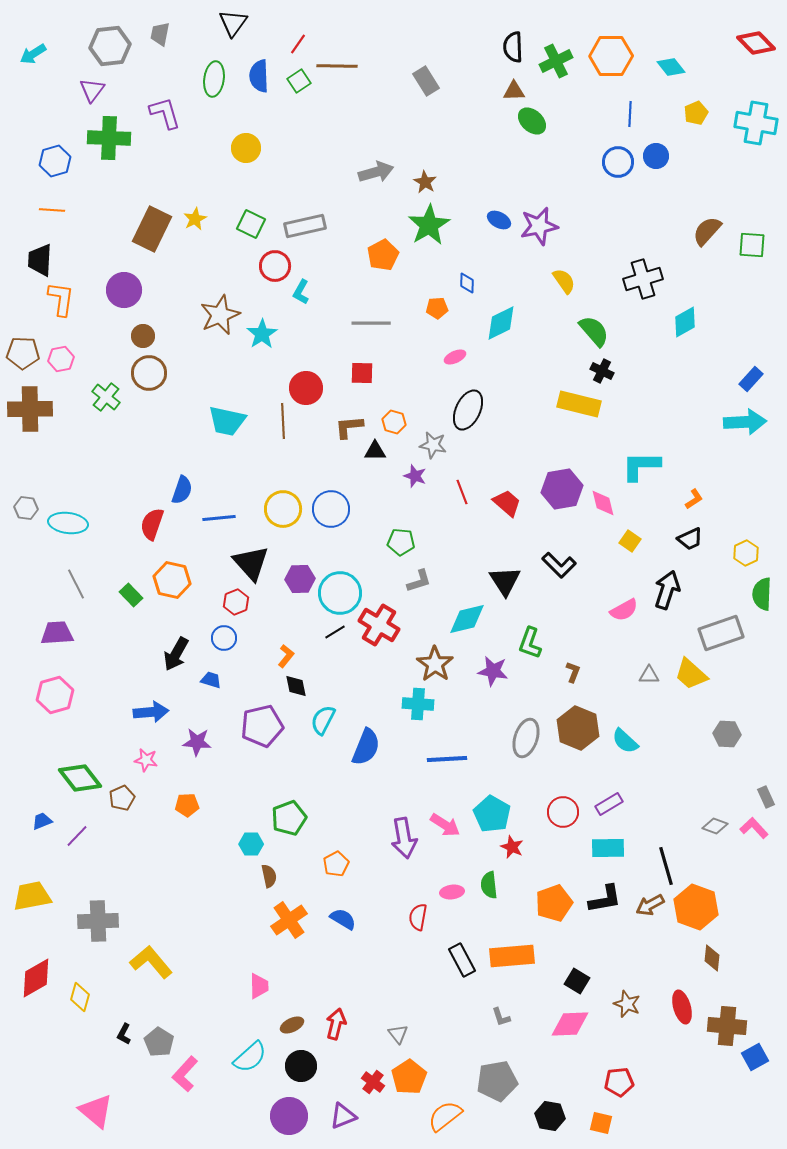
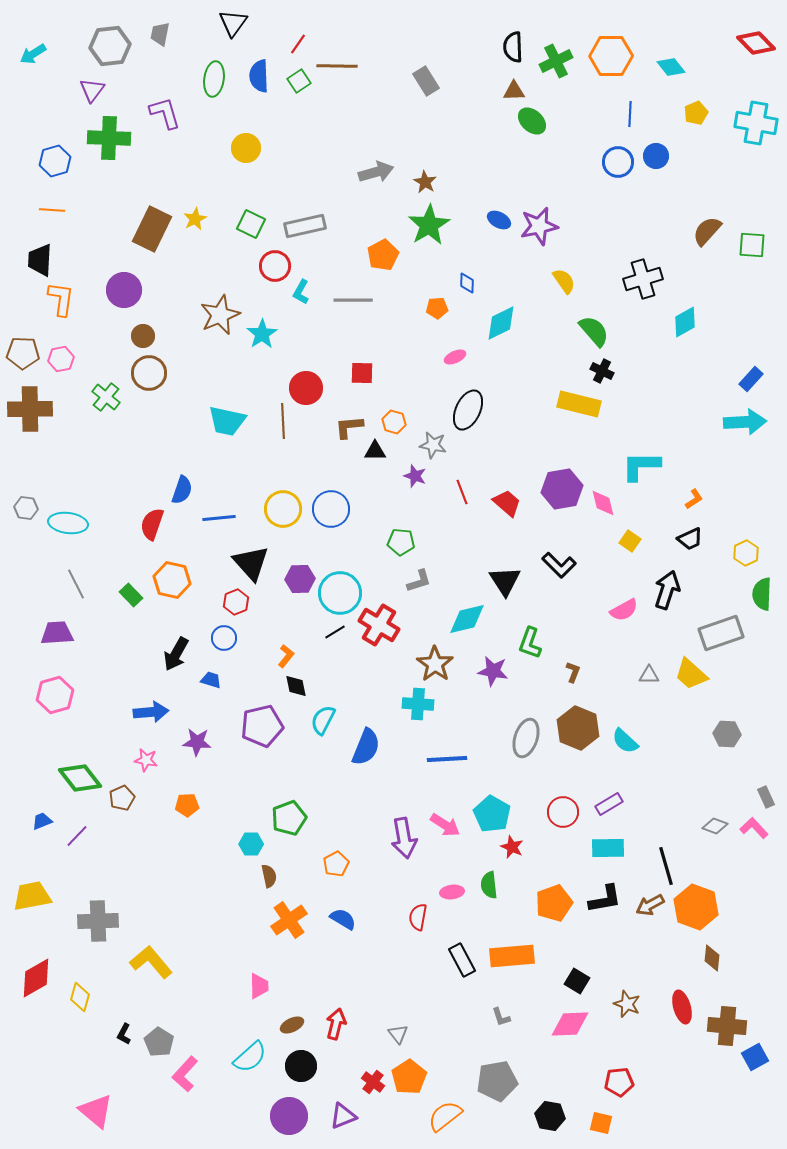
gray line at (371, 323): moved 18 px left, 23 px up
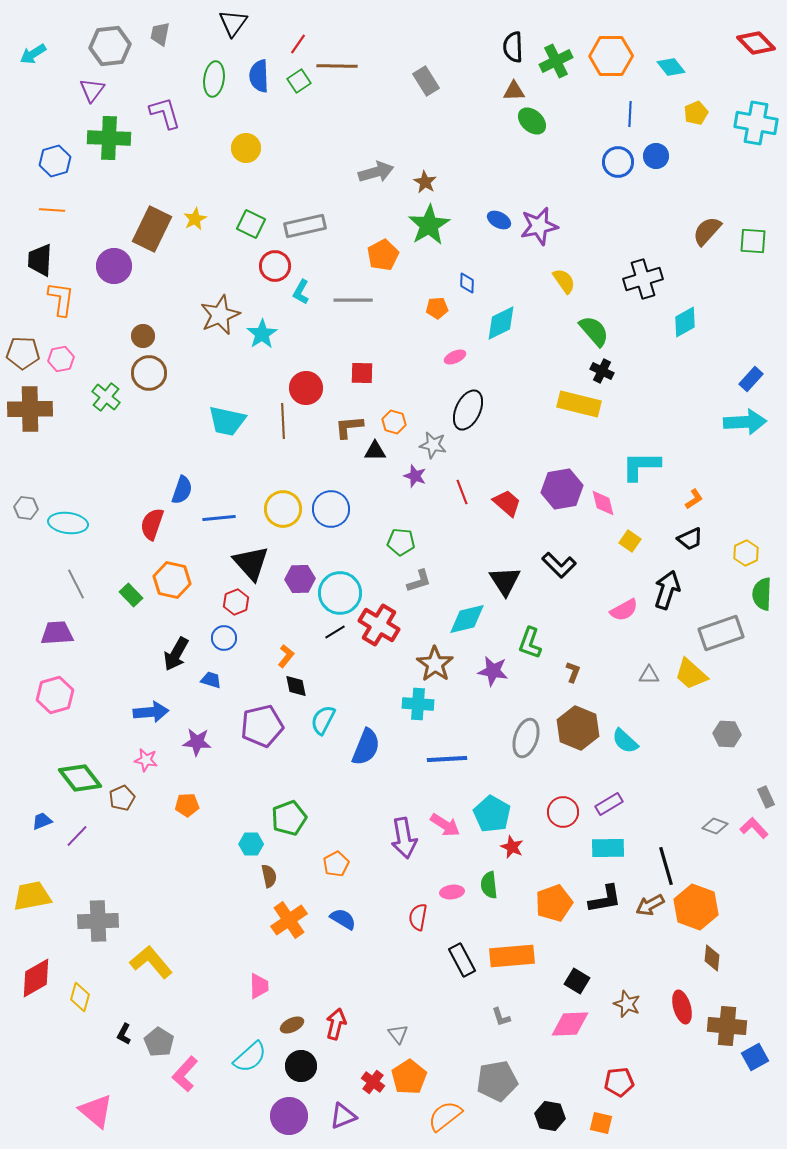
green square at (752, 245): moved 1 px right, 4 px up
purple circle at (124, 290): moved 10 px left, 24 px up
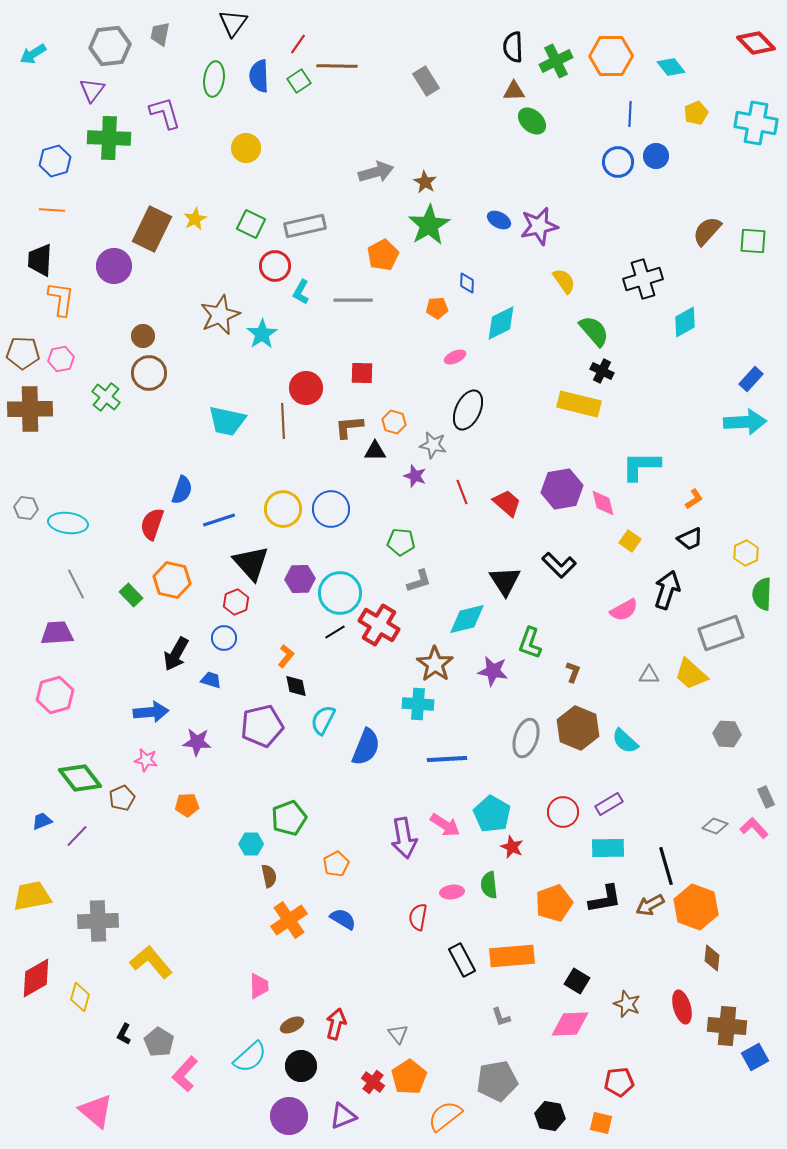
blue line at (219, 518): moved 2 px down; rotated 12 degrees counterclockwise
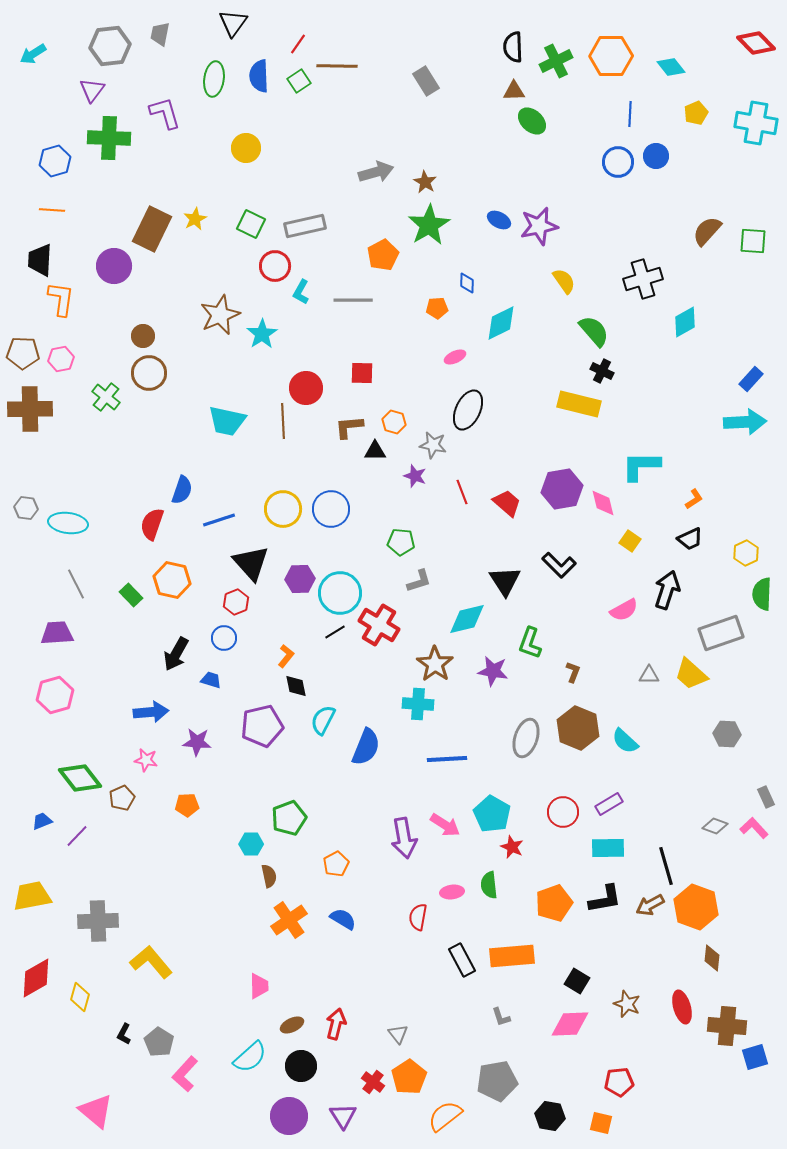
blue square at (755, 1057): rotated 12 degrees clockwise
purple triangle at (343, 1116): rotated 40 degrees counterclockwise
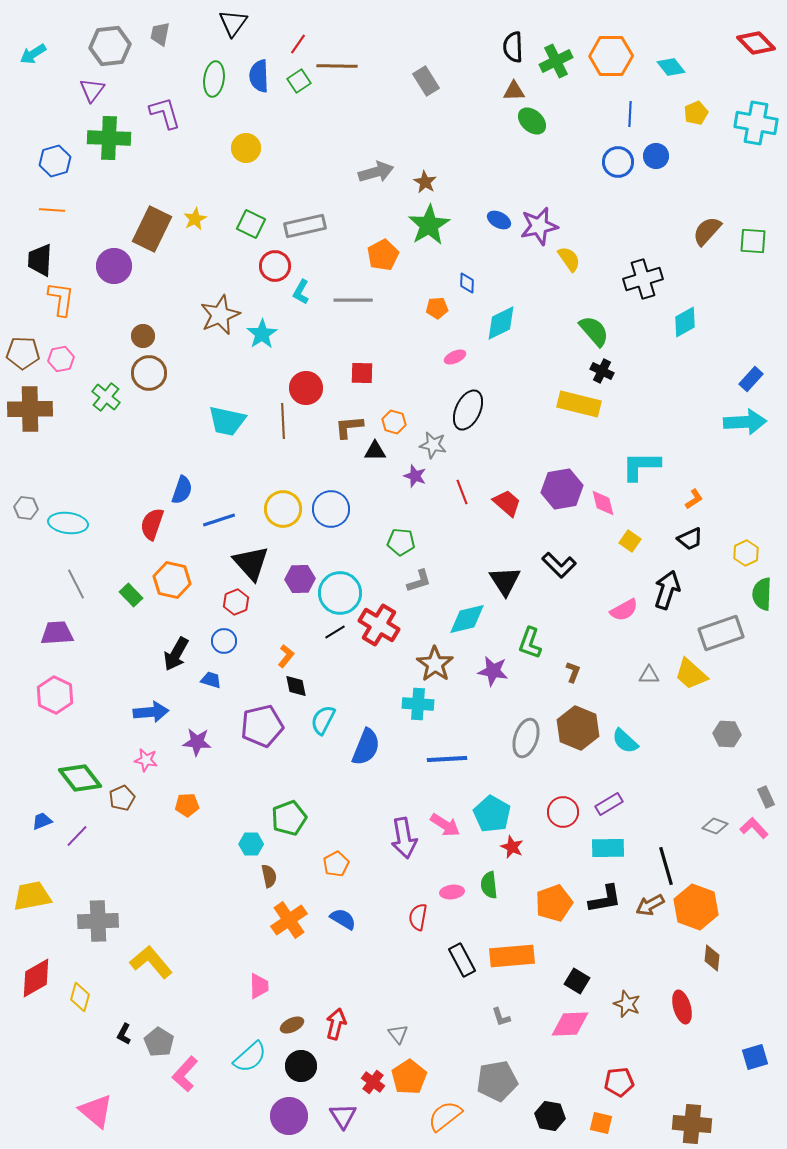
yellow semicircle at (564, 281): moved 5 px right, 22 px up
blue circle at (224, 638): moved 3 px down
pink hexagon at (55, 695): rotated 18 degrees counterclockwise
brown cross at (727, 1026): moved 35 px left, 98 px down
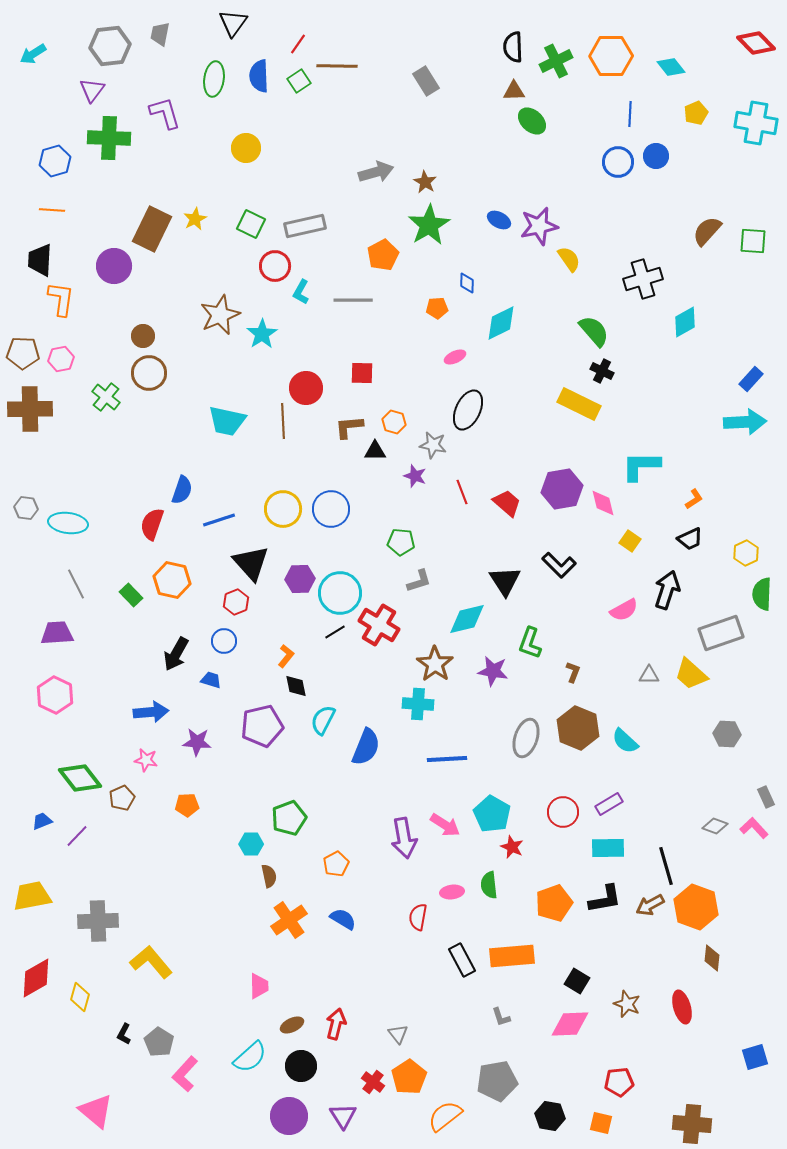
yellow rectangle at (579, 404): rotated 12 degrees clockwise
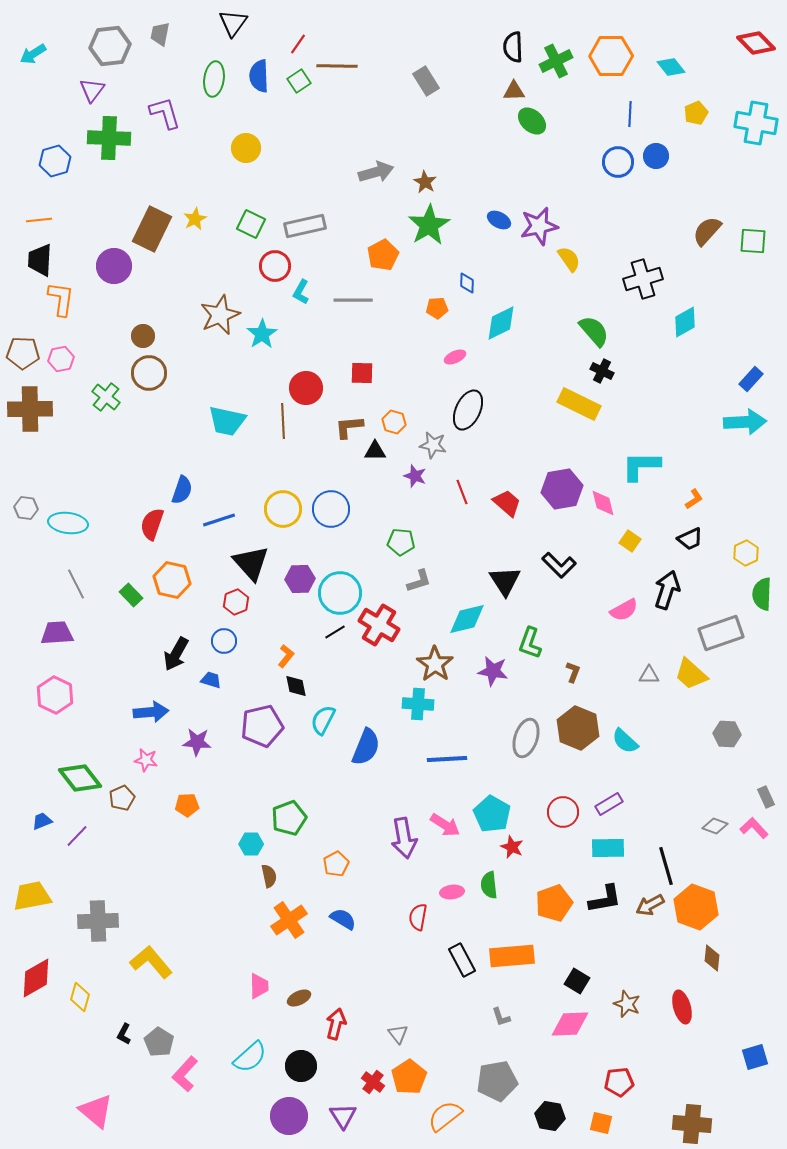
orange line at (52, 210): moved 13 px left, 10 px down; rotated 10 degrees counterclockwise
brown ellipse at (292, 1025): moved 7 px right, 27 px up
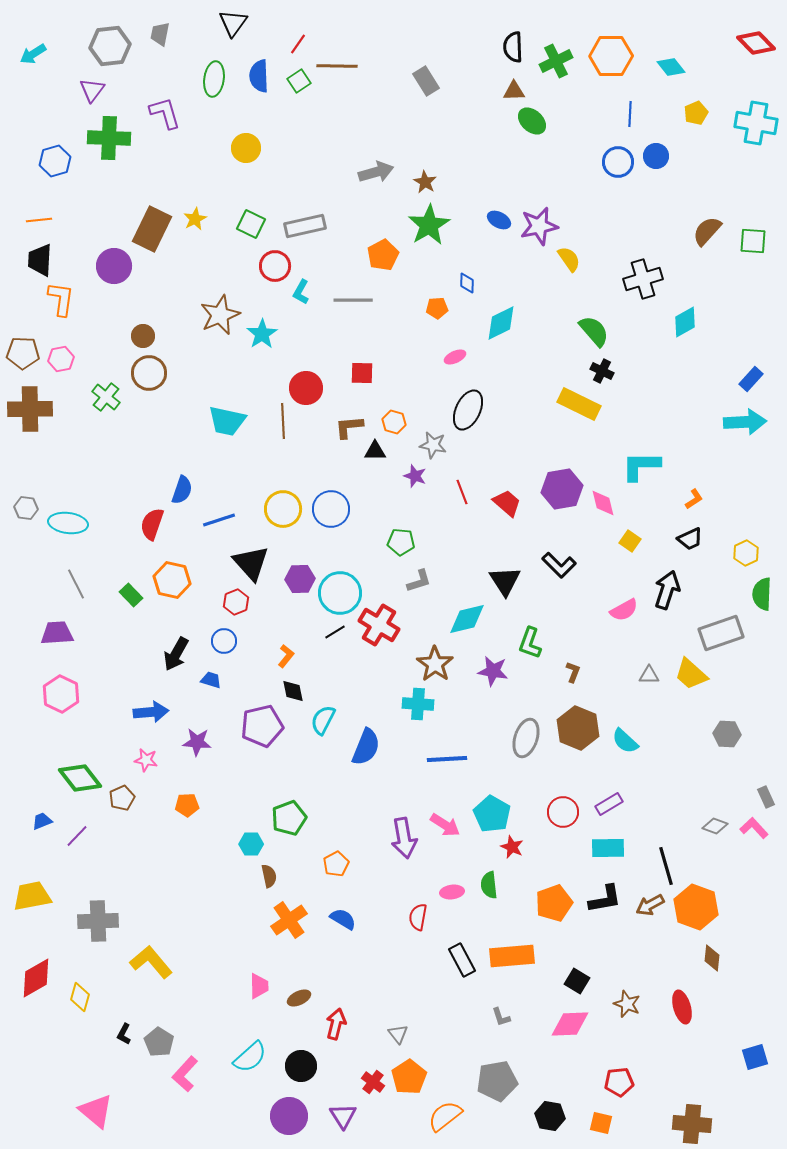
black diamond at (296, 686): moved 3 px left, 5 px down
pink hexagon at (55, 695): moved 6 px right, 1 px up
